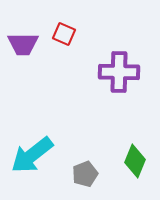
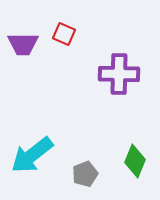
purple cross: moved 2 px down
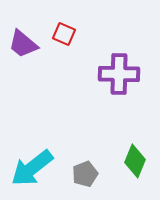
purple trapezoid: rotated 40 degrees clockwise
cyan arrow: moved 13 px down
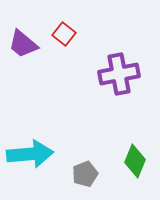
red square: rotated 15 degrees clockwise
purple cross: rotated 12 degrees counterclockwise
cyan arrow: moved 2 px left, 14 px up; rotated 147 degrees counterclockwise
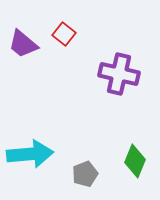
purple cross: rotated 24 degrees clockwise
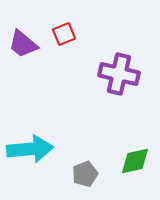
red square: rotated 30 degrees clockwise
cyan arrow: moved 5 px up
green diamond: rotated 56 degrees clockwise
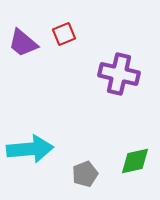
purple trapezoid: moved 1 px up
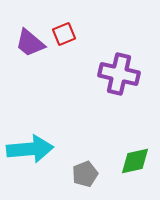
purple trapezoid: moved 7 px right
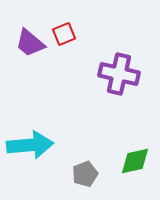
cyan arrow: moved 4 px up
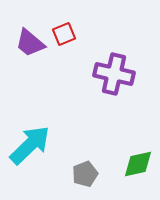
purple cross: moved 5 px left
cyan arrow: rotated 39 degrees counterclockwise
green diamond: moved 3 px right, 3 px down
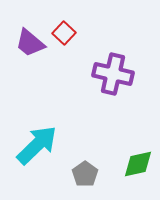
red square: moved 1 px up; rotated 25 degrees counterclockwise
purple cross: moved 1 px left
cyan arrow: moved 7 px right
gray pentagon: rotated 15 degrees counterclockwise
